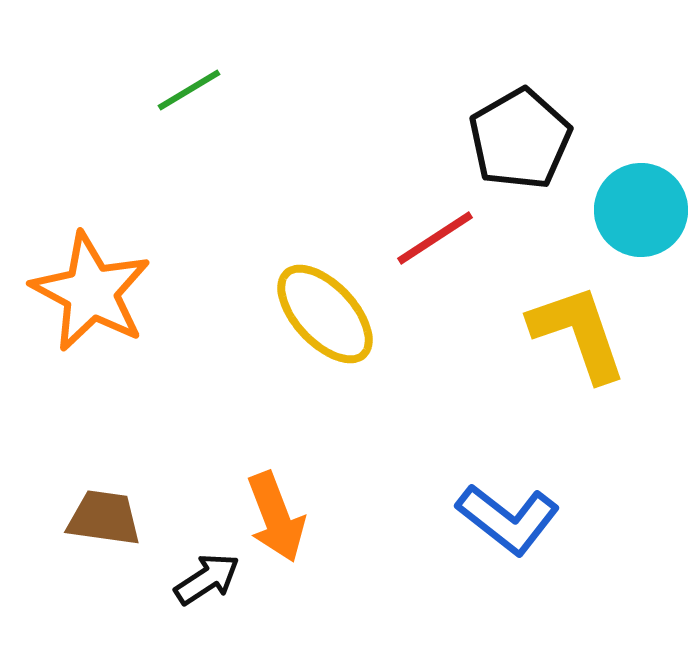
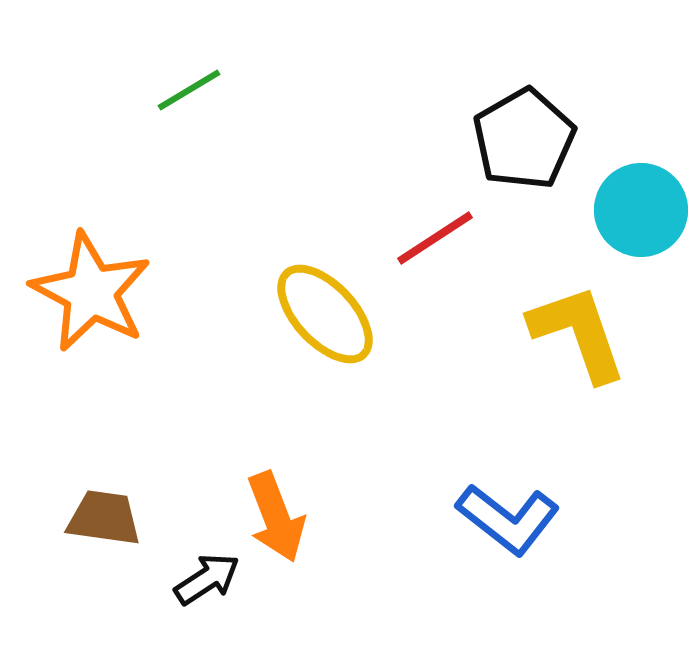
black pentagon: moved 4 px right
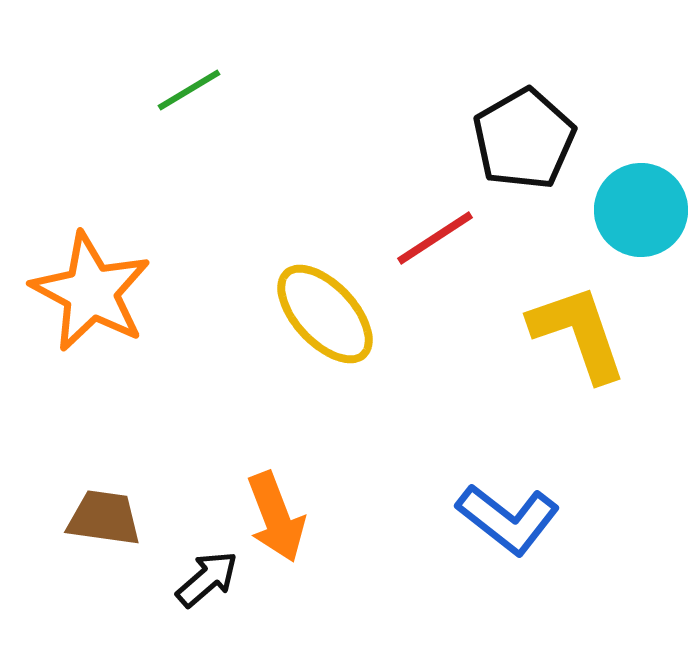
black arrow: rotated 8 degrees counterclockwise
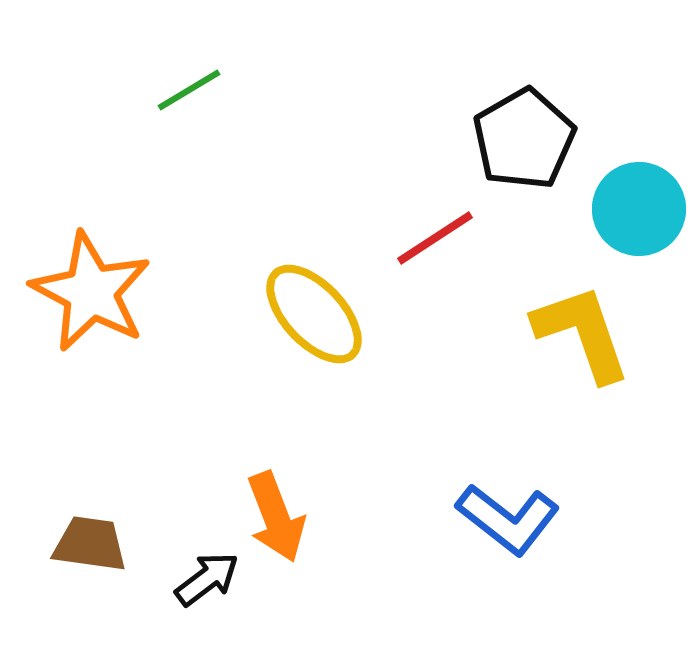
cyan circle: moved 2 px left, 1 px up
yellow ellipse: moved 11 px left
yellow L-shape: moved 4 px right
brown trapezoid: moved 14 px left, 26 px down
black arrow: rotated 4 degrees clockwise
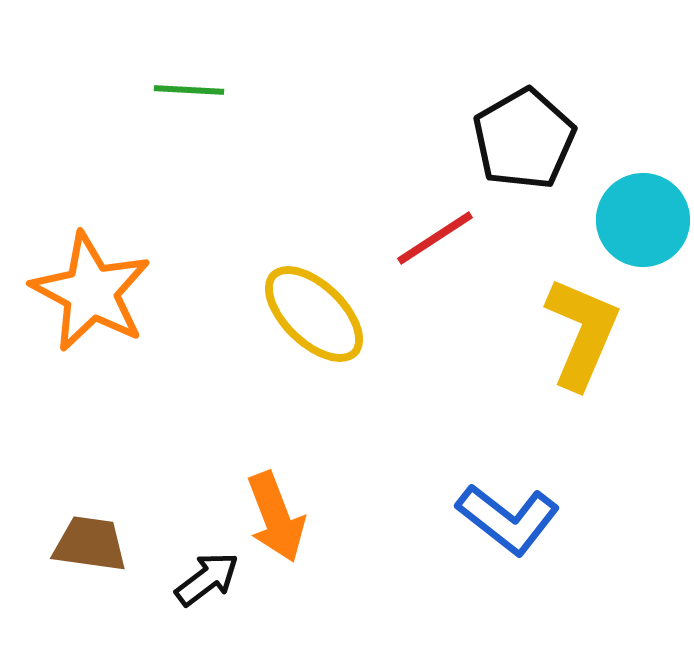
green line: rotated 34 degrees clockwise
cyan circle: moved 4 px right, 11 px down
yellow ellipse: rotated 3 degrees counterclockwise
yellow L-shape: rotated 42 degrees clockwise
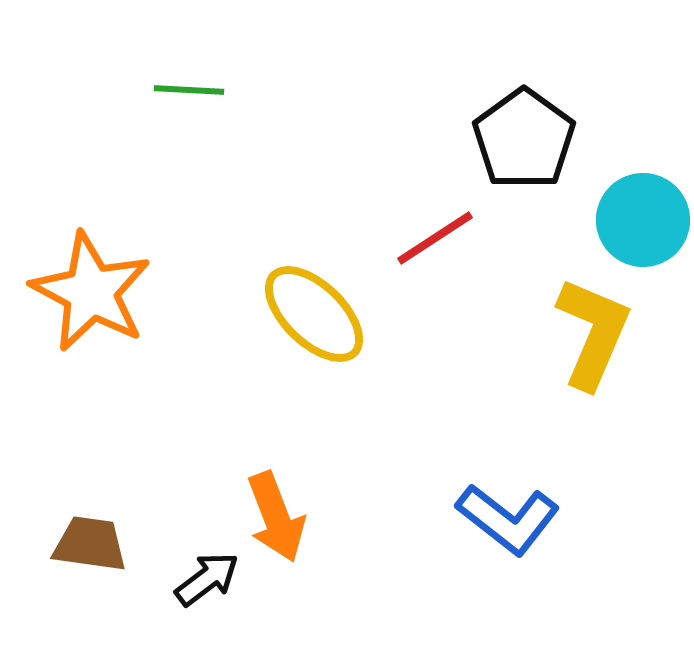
black pentagon: rotated 6 degrees counterclockwise
yellow L-shape: moved 11 px right
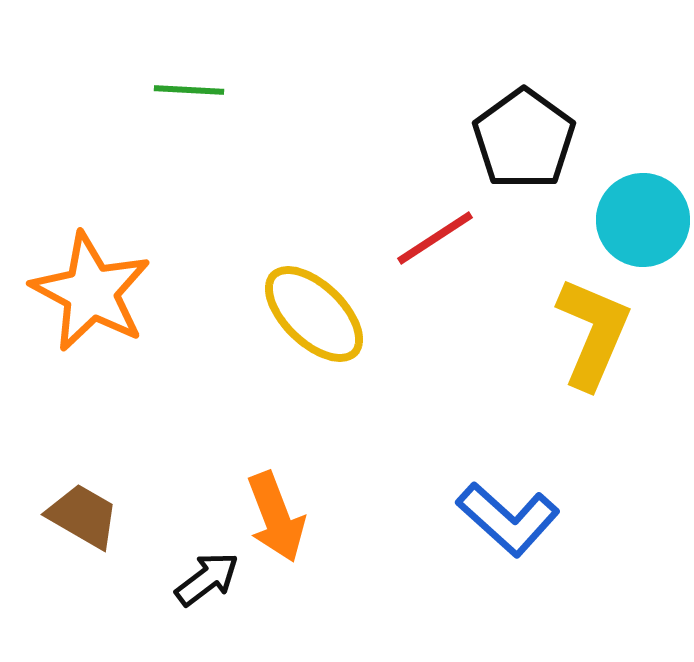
blue L-shape: rotated 4 degrees clockwise
brown trapezoid: moved 7 px left, 28 px up; rotated 22 degrees clockwise
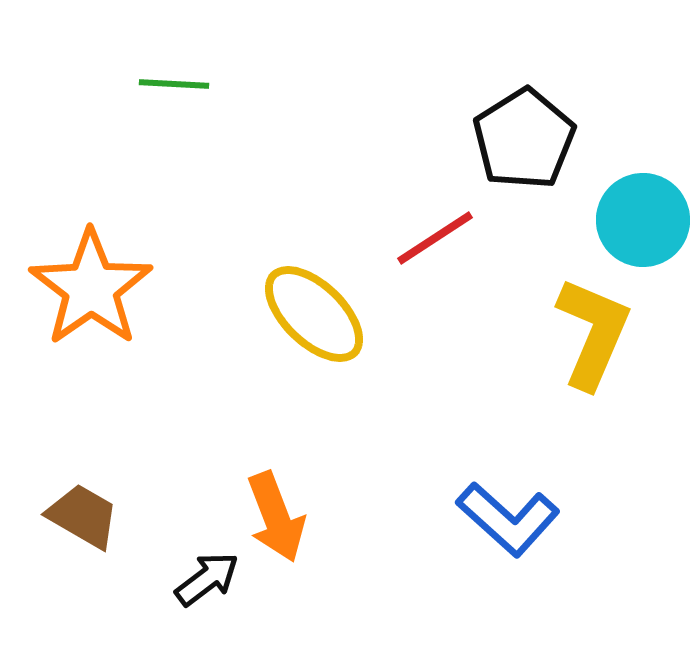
green line: moved 15 px left, 6 px up
black pentagon: rotated 4 degrees clockwise
orange star: moved 4 px up; rotated 9 degrees clockwise
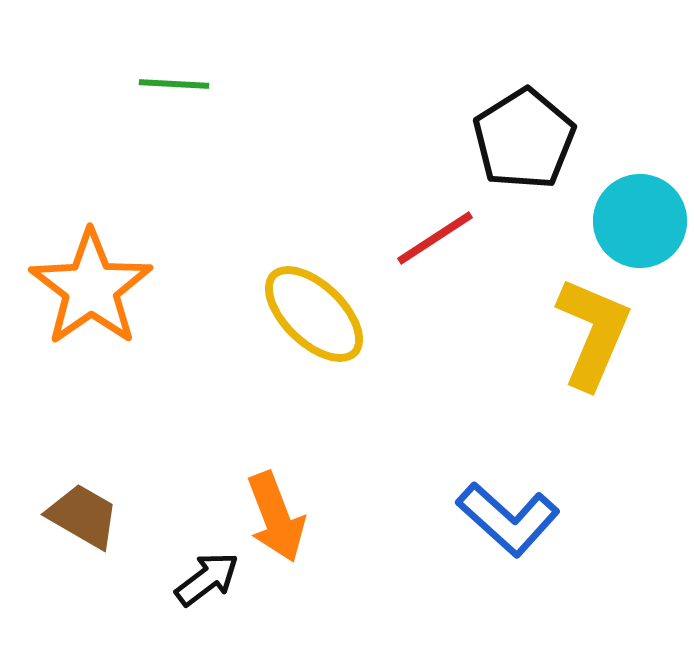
cyan circle: moved 3 px left, 1 px down
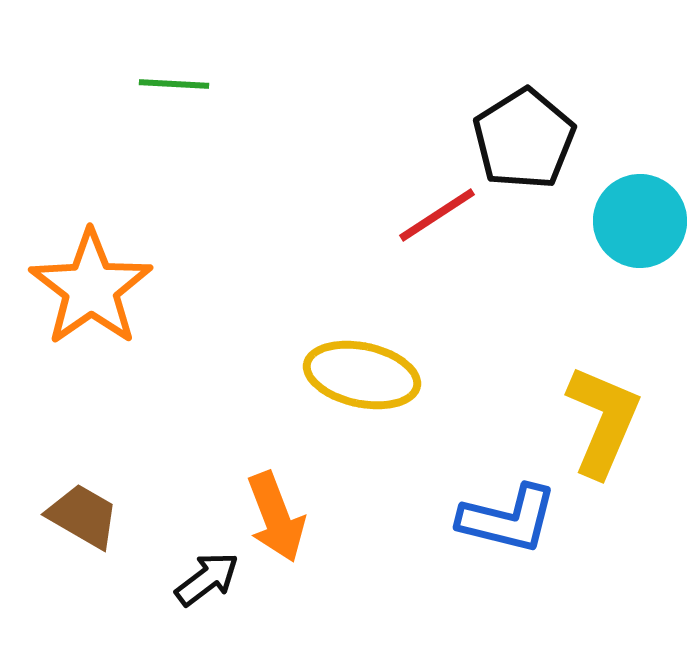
red line: moved 2 px right, 23 px up
yellow ellipse: moved 48 px right, 61 px down; rotated 32 degrees counterclockwise
yellow L-shape: moved 10 px right, 88 px down
blue L-shape: rotated 28 degrees counterclockwise
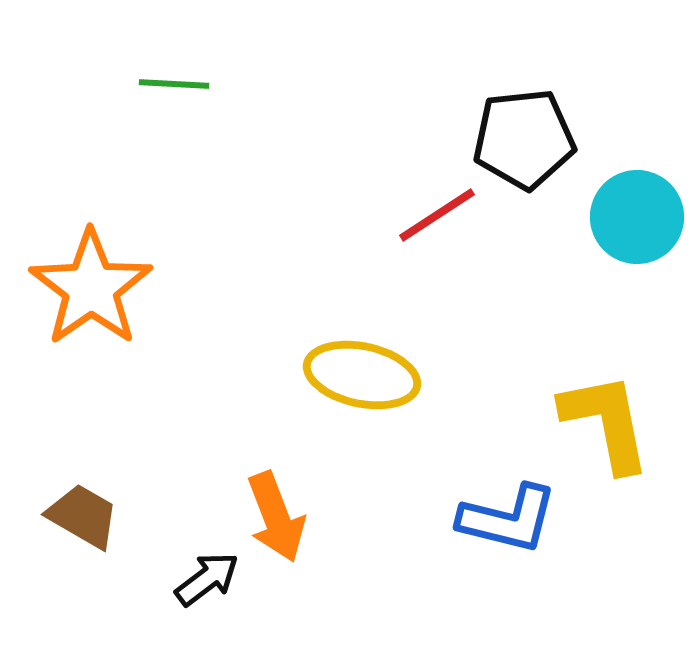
black pentagon: rotated 26 degrees clockwise
cyan circle: moved 3 px left, 4 px up
yellow L-shape: moved 3 px right, 1 px down; rotated 34 degrees counterclockwise
